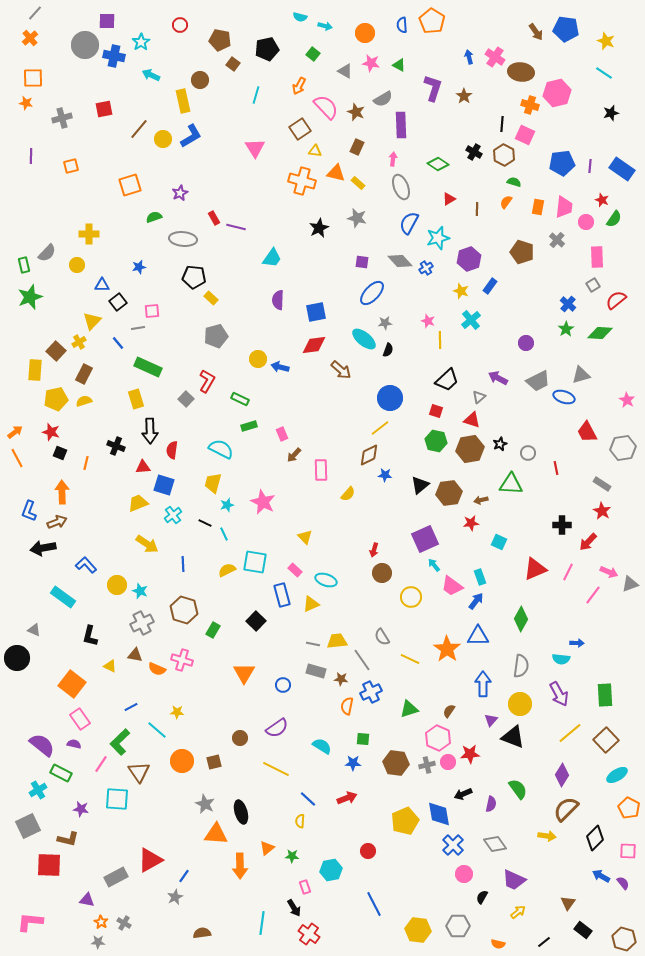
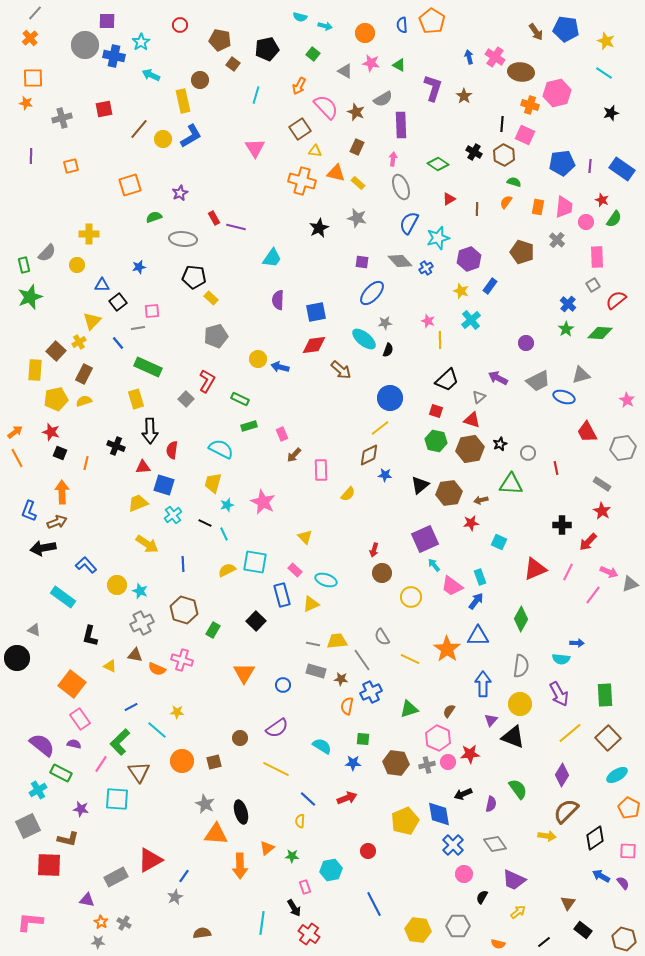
brown square at (606, 740): moved 2 px right, 2 px up
brown semicircle at (566, 809): moved 2 px down
black diamond at (595, 838): rotated 10 degrees clockwise
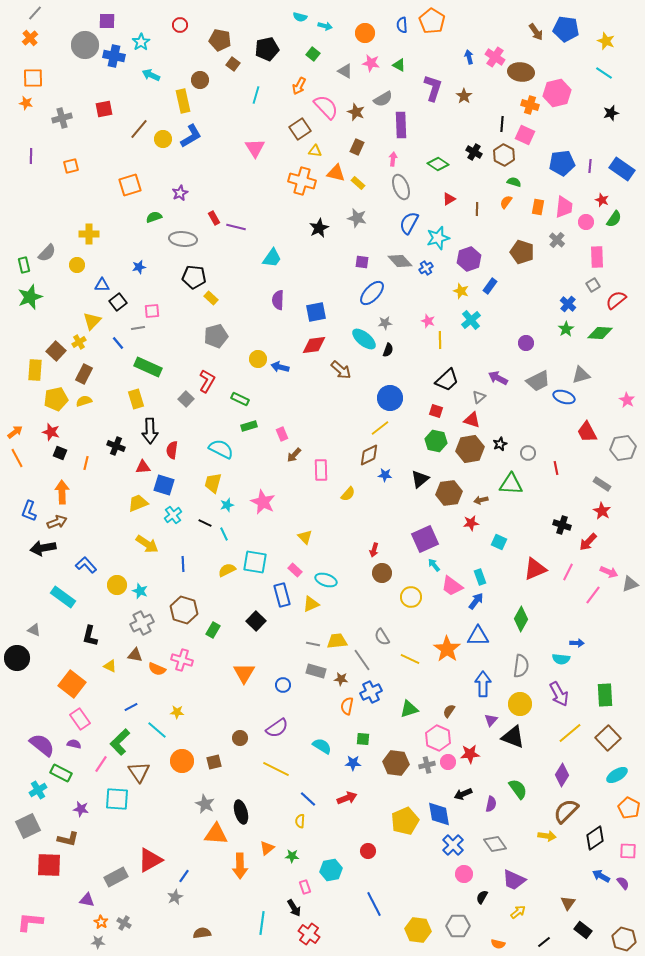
black triangle at (420, 485): moved 6 px up
black cross at (562, 525): rotated 18 degrees clockwise
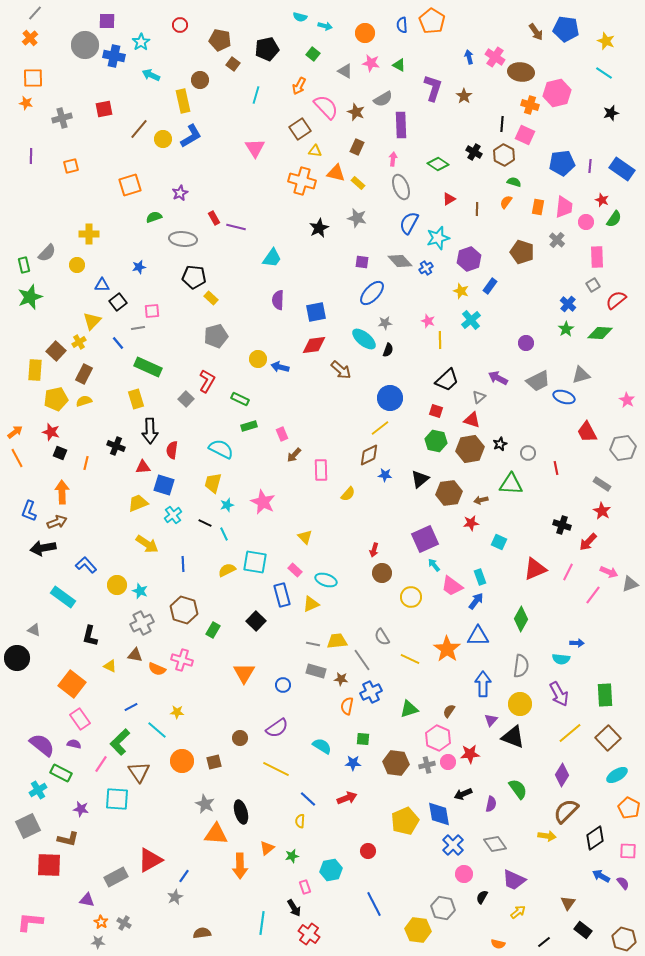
green star at (292, 856): rotated 16 degrees counterclockwise
gray hexagon at (458, 926): moved 15 px left, 18 px up; rotated 10 degrees clockwise
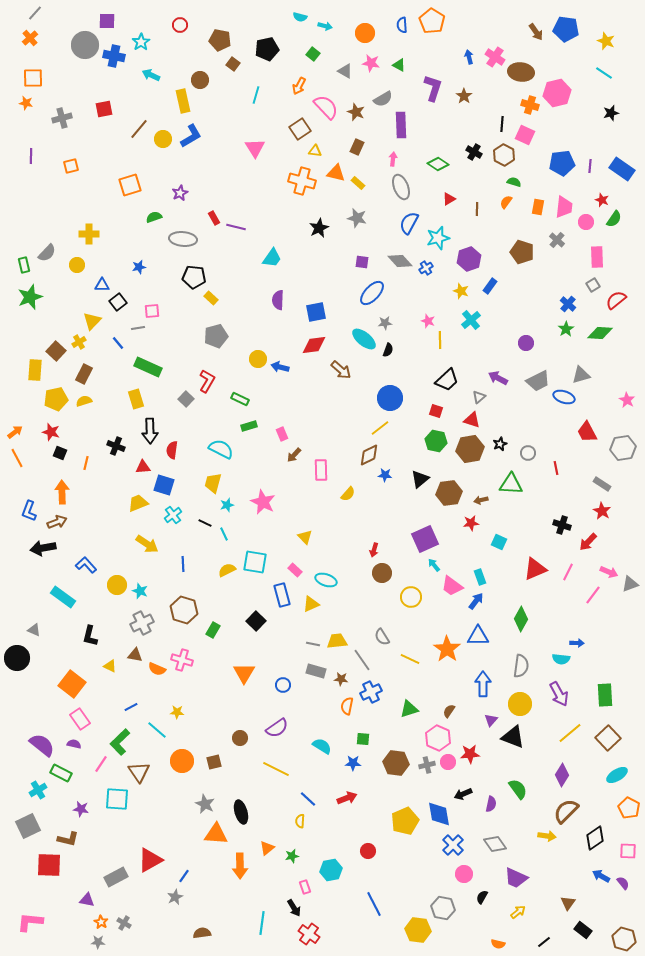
purple trapezoid at (514, 880): moved 2 px right, 2 px up
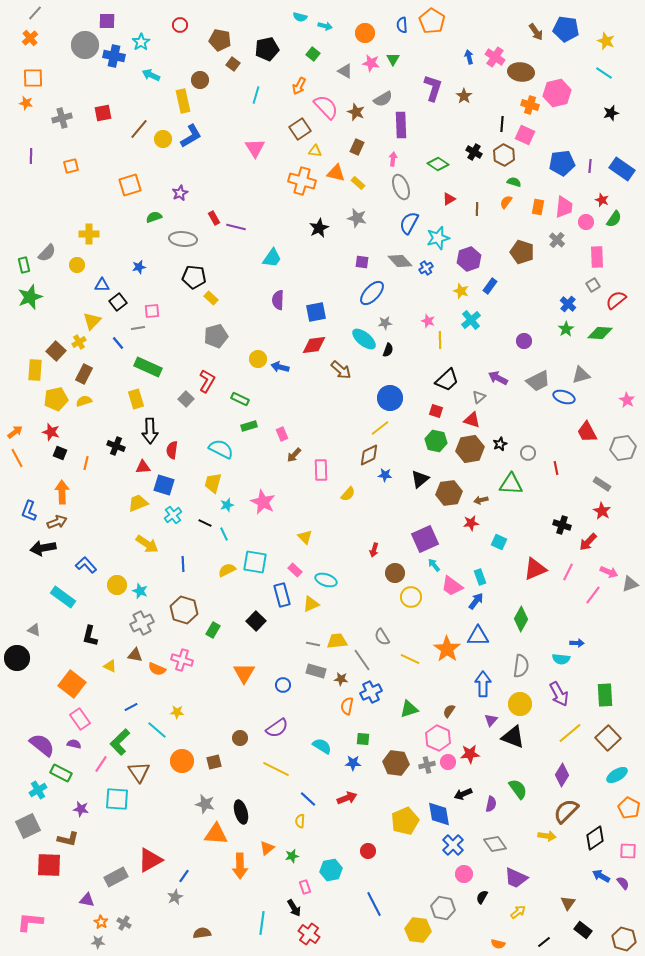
green triangle at (399, 65): moved 6 px left, 6 px up; rotated 32 degrees clockwise
red square at (104, 109): moved 1 px left, 4 px down
purple circle at (526, 343): moved 2 px left, 2 px up
brown circle at (382, 573): moved 13 px right
gray star at (205, 804): rotated 12 degrees counterclockwise
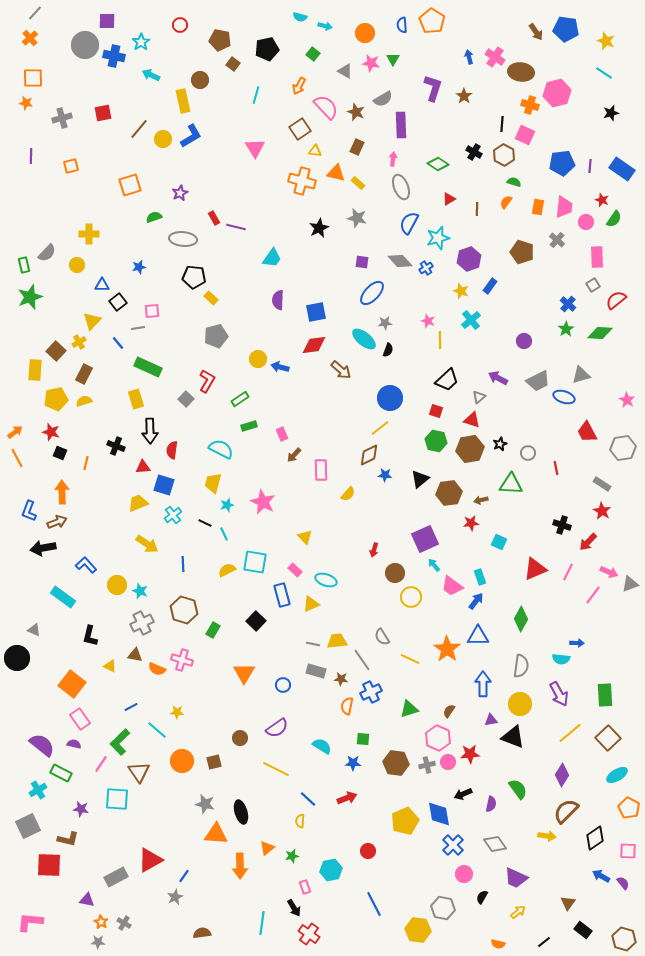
green rectangle at (240, 399): rotated 60 degrees counterclockwise
purple triangle at (491, 720): rotated 40 degrees clockwise
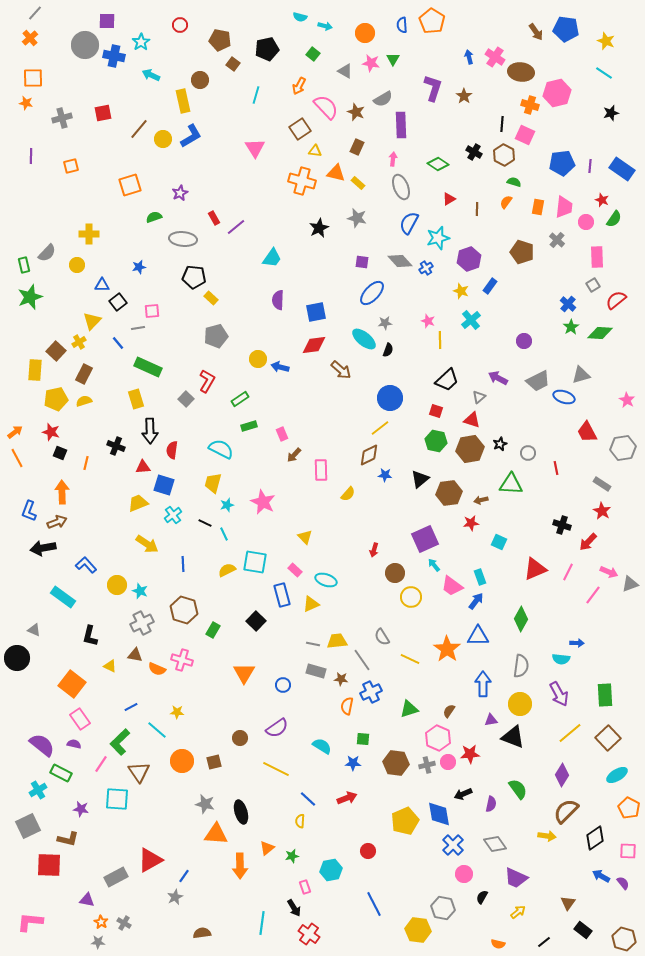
purple line at (236, 227): rotated 54 degrees counterclockwise
green star at (566, 329): moved 5 px right, 2 px up
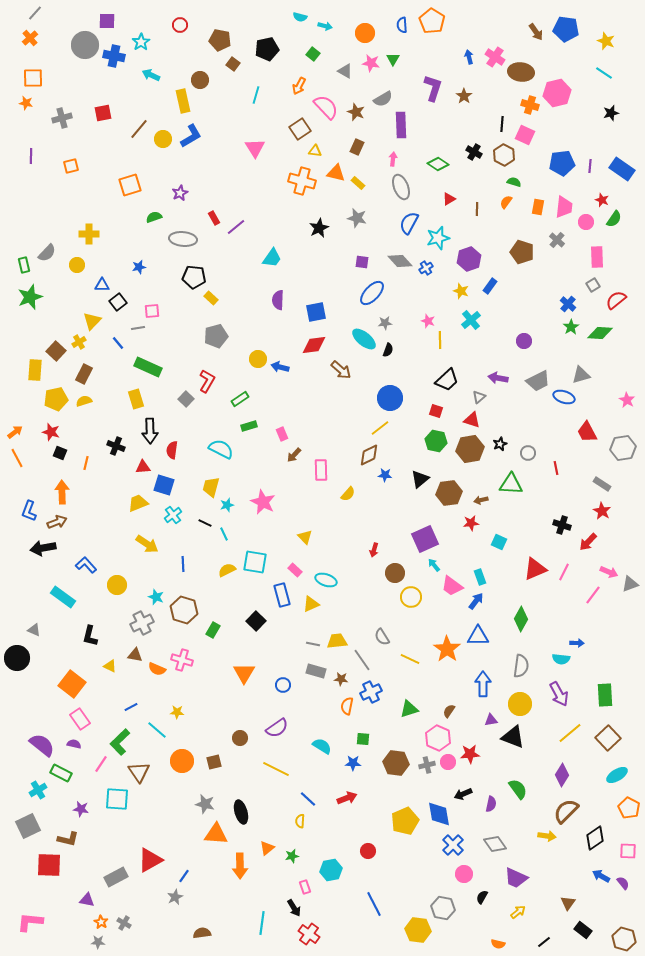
purple arrow at (498, 378): rotated 18 degrees counterclockwise
yellow trapezoid at (213, 483): moved 2 px left, 4 px down
pink line at (568, 572): moved 4 px left
cyan star at (140, 591): moved 16 px right, 6 px down
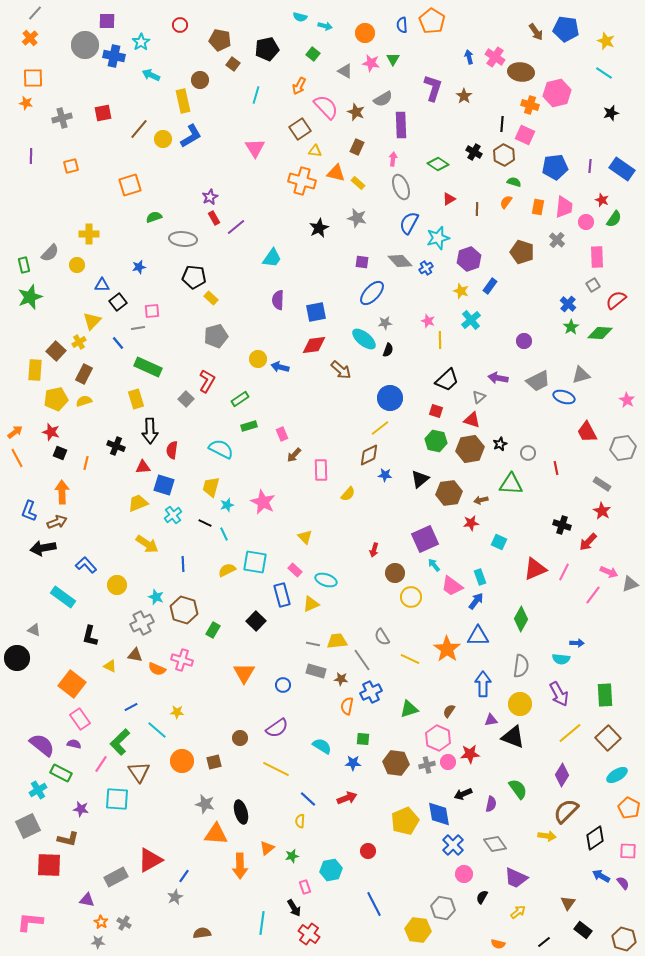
blue pentagon at (562, 163): moved 7 px left, 4 px down
purple star at (180, 193): moved 30 px right, 4 px down
gray semicircle at (47, 253): moved 3 px right
